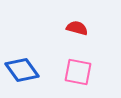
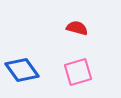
pink square: rotated 28 degrees counterclockwise
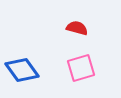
pink square: moved 3 px right, 4 px up
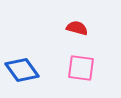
pink square: rotated 24 degrees clockwise
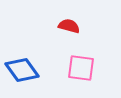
red semicircle: moved 8 px left, 2 px up
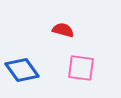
red semicircle: moved 6 px left, 4 px down
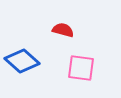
blue diamond: moved 9 px up; rotated 12 degrees counterclockwise
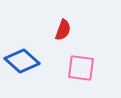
red semicircle: rotated 95 degrees clockwise
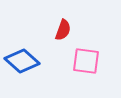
pink square: moved 5 px right, 7 px up
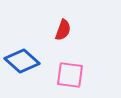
pink square: moved 16 px left, 14 px down
